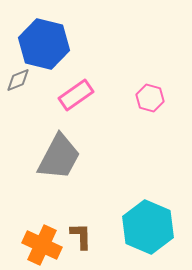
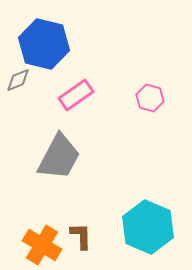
orange cross: rotated 6 degrees clockwise
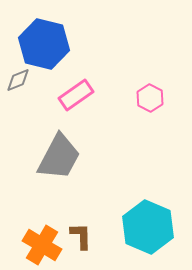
pink hexagon: rotated 12 degrees clockwise
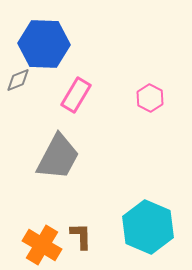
blue hexagon: rotated 12 degrees counterclockwise
pink rectangle: rotated 24 degrees counterclockwise
gray trapezoid: moved 1 px left
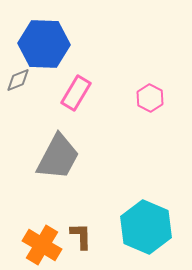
pink rectangle: moved 2 px up
cyan hexagon: moved 2 px left
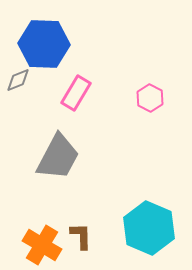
cyan hexagon: moved 3 px right, 1 px down
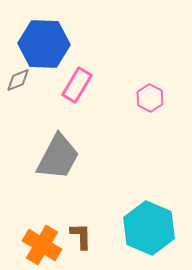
pink rectangle: moved 1 px right, 8 px up
